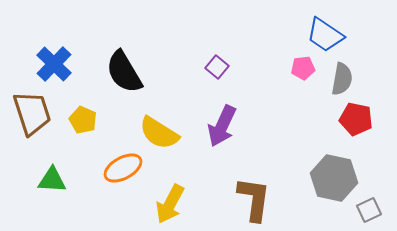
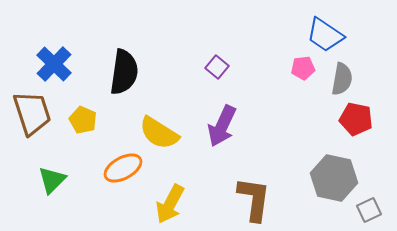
black semicircle: rotated 141 degrees counterclockwise
green triangle: rotated 48 degrees counterclockwise
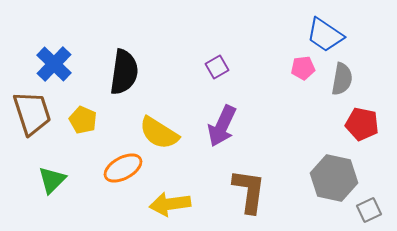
purple square: rotated 20 degrees clockwise
red pentagon: moved 6 px right, 5 px down
brown L-shape: moved 5 px left, 8 px up
yellow arrow: rotated 54 degrees clockwise
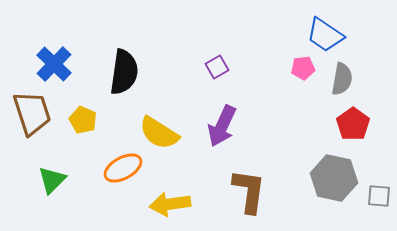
red pentagon: moved 9 px left; rotated 24 degrees clockwise
gray square: moved 10 px right, 14 px up; rotated 30 degrees clockwise
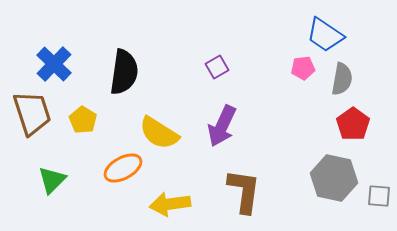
yellow pentagon: rotated 8 degrees clockwise
brown L-shape: moved 5 px left
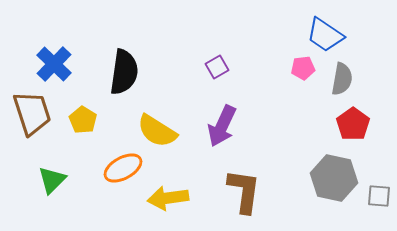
yellow semicircle: moved 2 px left, 2 px up
yellow arrow: moved 2 px left, 6 px up
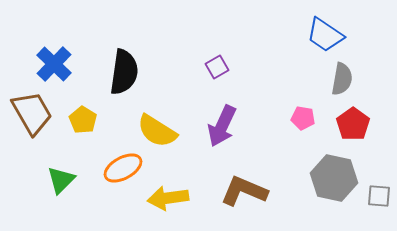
pink pentagon: moved 50 px down; rotated 15 degrees clockwise
brown trapezoid: rotated 12 degrees counterclockwise
green triangle: moved 9 px right
brown L-shape: rotated 75 degrees counterclockwise
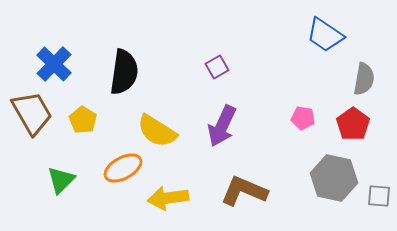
gray semicircle: moved 22 px right
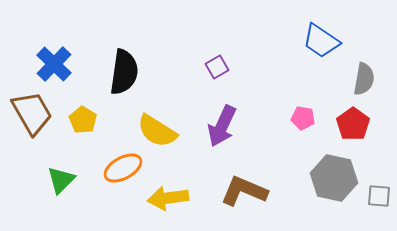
blue trapezoid: moved 4 px left, 6 px down
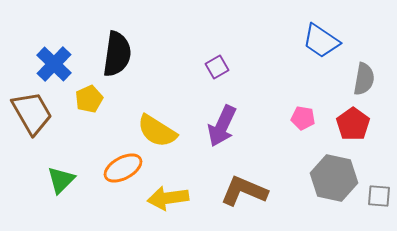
black semicircle: moved 7 px left, 18 px up
yellow pentagon: moved 6 px right, 21 px up; rotated 16 degrees clockwise
